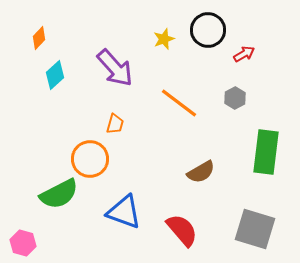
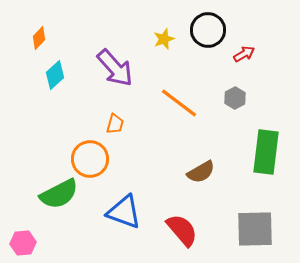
gray square: rotated 18 degrees counterclockwise
pink hexagon: rotated 20 degrees counterclockwise
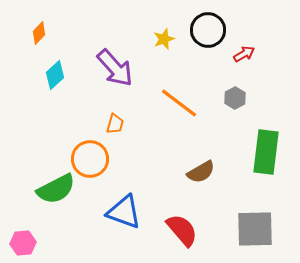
orange diamond: moved 5 px up
green semicircle: moved 3 px left, 5 px up
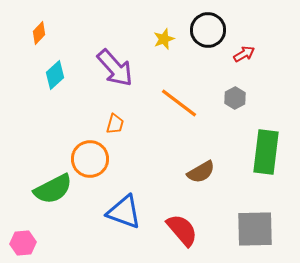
green semicircle: moved 3 px left
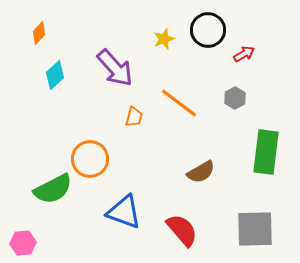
orange trapezoid: moved 19 px right, 7 px up
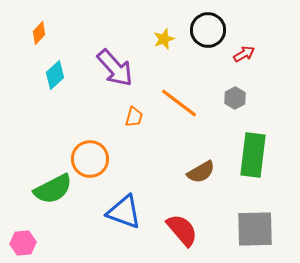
green rectangle: moved 13 px left, 3 px down
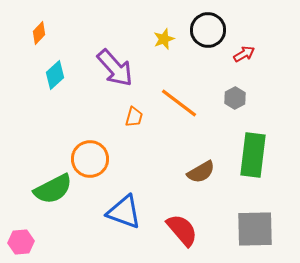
pink hexagon: moved 2 px left, 1 px up
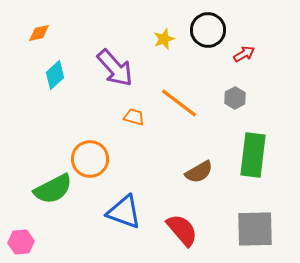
orange diamond: rotated 35 degrees clockwise
orange trapezoid: rotated 90 degrees counterclockwise
brown semicircle: moved 2 px left
